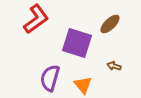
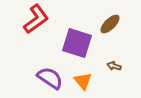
purple semicircle: rotated 108 degrees clockwise
orange triangle: moved 4 px up
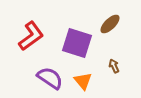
red L-shape: moved 5 px left, 17 px down
brown arrow: rotated 48 degrees clockwise
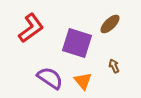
red L-shape: moved 8 px up
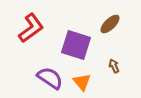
purple square: moved 1 px left, 2 px down
orange triangle: moved 1 px left, 1 px down
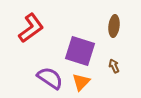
brown ellipse: moved 4 px right, 2 px down; rotated 40 degrees counterclockwise
purple square: moved 4 px right, 6 px down
orange triangle: moved 1 px left; rotated 24 degrees clockwise
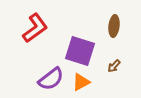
red L-shape: moved 4 px right
brown arrow: rotated 112 degrees counterclockwise
purple semicircle: moved 1 px right, 1 px down; rotated 108 degrees clockwise
orange triangle: rotated 18 degrees clockwise
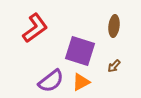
purple semicircle: moved 2 px down
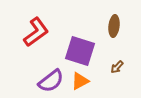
red L-shape: moved 1 px right, 4 px down
brown arrow: moved 3 px right, 1 px down
orange triangle: moved 1 px left, 1 px up
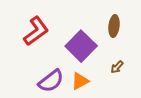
red L-shape: moved 1 px up
purple square: moved 1 px right, 5 px up; rotated 28 degrees clockwise
